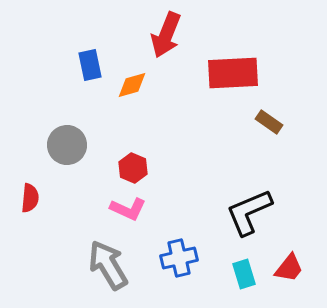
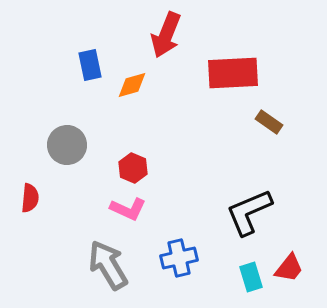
cyan rectangle: moved 7 px right, 3 px down
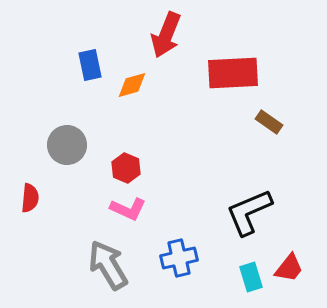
red hexagon: moved 7 px left
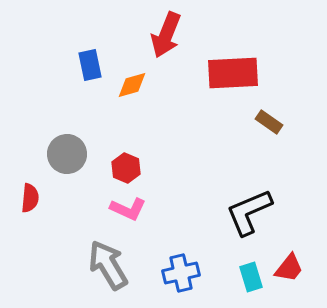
gray circle: moved 9 px down
blue cross: moved 2 px right, 15 px down
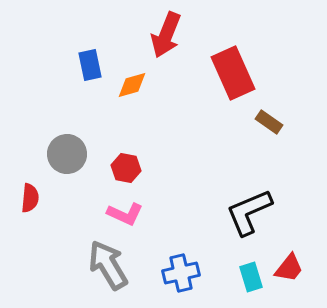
red rectangle: rotated 69 degrees clockwise
red hexagon: rotated 12 degrees counterclockwise
pink L-shape: moved 3 px left, 5 px down
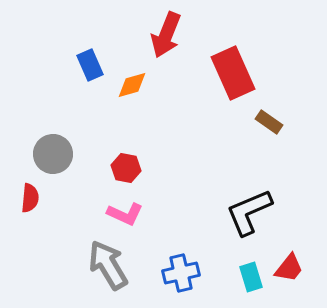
blue rectangle: rotated 12 degrees counterclockwise
gray circle: moved 14 px left
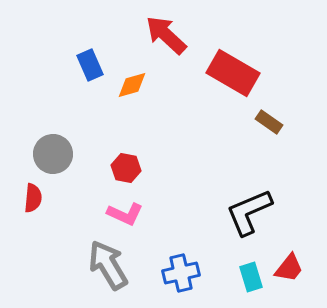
red arrow: rotated 111 degrees clockwise
red rectangle: rotated 36 degrees counterclockwise
red semicircle: moved 3 px right
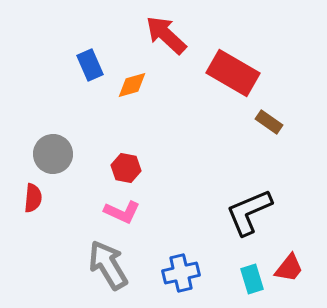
pink L-shape: moved 3 px left, 2 px up
cyan rectangle: moved 1 px right, 2 px down
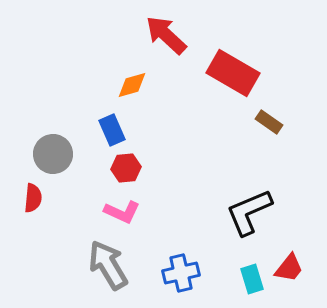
blue rectangle: moved 22 px right, 65 px down
red hexagon: rotated 16 degrees counterclockwise
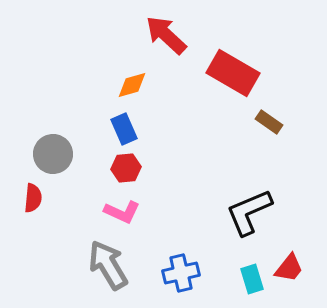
blue rectangle: moved 12 px right, 1 px up
